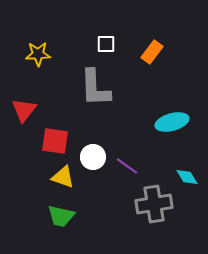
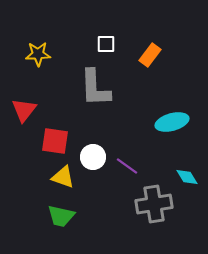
orange rectangle: moved 2 px left, 3 px down
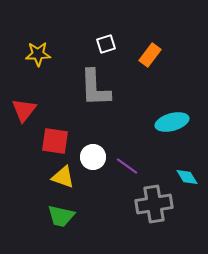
white square: rotated 18 degrees counterclockwise
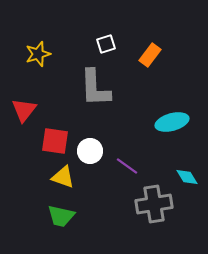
yellow star: rotated 15 degrees counterclockwise
white circle: moved 3 px left, 6 px up
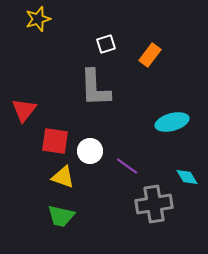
yellow star: moved 35 px up
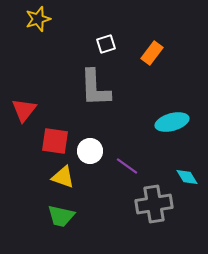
orange rectangle: moved 2 px right, 2 px up
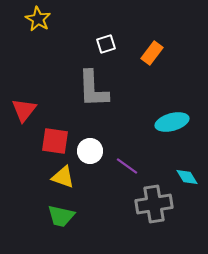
yellow star: rotated 25 degrees counterclockwise
gray L-shape: moved 2 px left, 1 px down
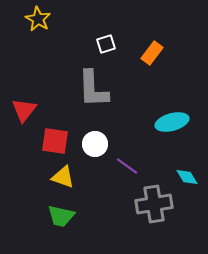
white circle: moved 5 px right, 7 px up
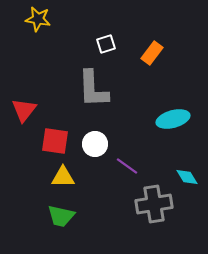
yellow star: rotated 20 degrees counterclockwise
cyan ellipse: moved 1 px right, 3 px up
yellow triangle: rotated 20 degrees counterclockwise
